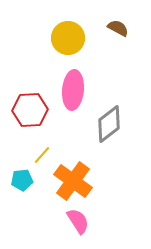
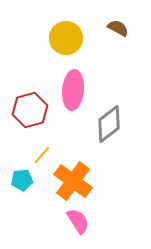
yellow circle: moved 2 px left
red hexagon: rotated 12 degrees counterclockwise
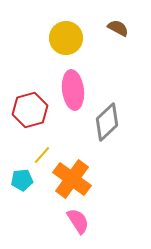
pink ellipse: rotated 12 degrees counterclockwise
gray diamond: moved 2 px left, 2 px up; rotated 6 degrees counterclockwise
orange cross: moved 1 px left, 2 px up
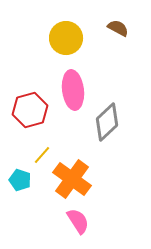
cyan pentagon: moved 2 px left; rotated 25 degrees clockwise
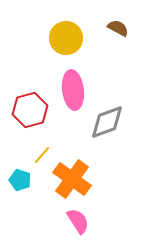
gray diamond: rotated 24 degrees clockwise
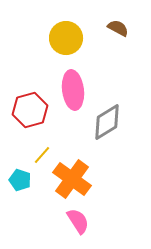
gray diamond: rotated 12 degrees counterclockwise
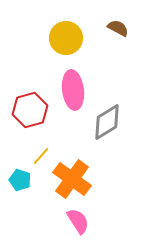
yellow line: moved 1 px left, 1 px down
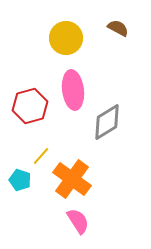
red hexagon: moved 4 px up
